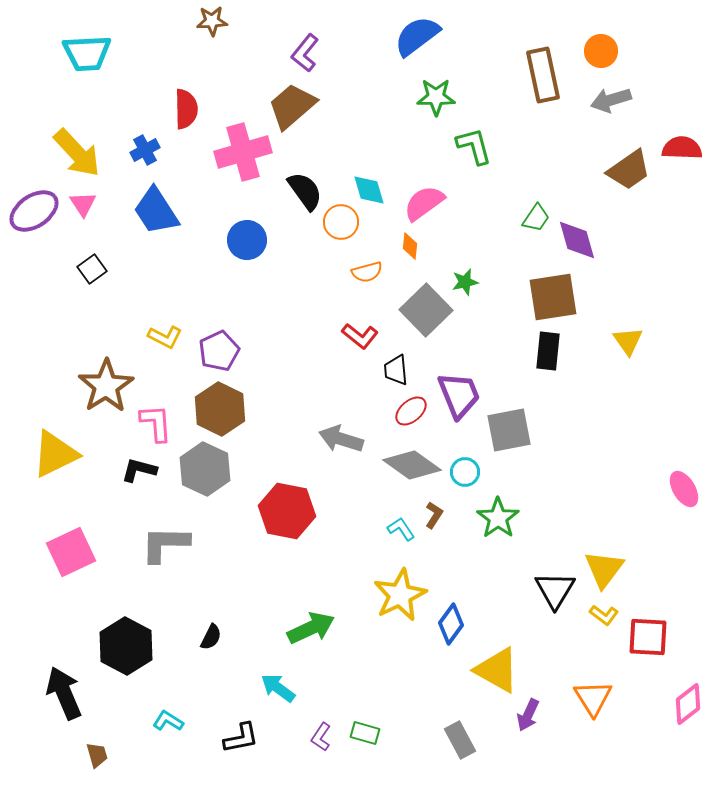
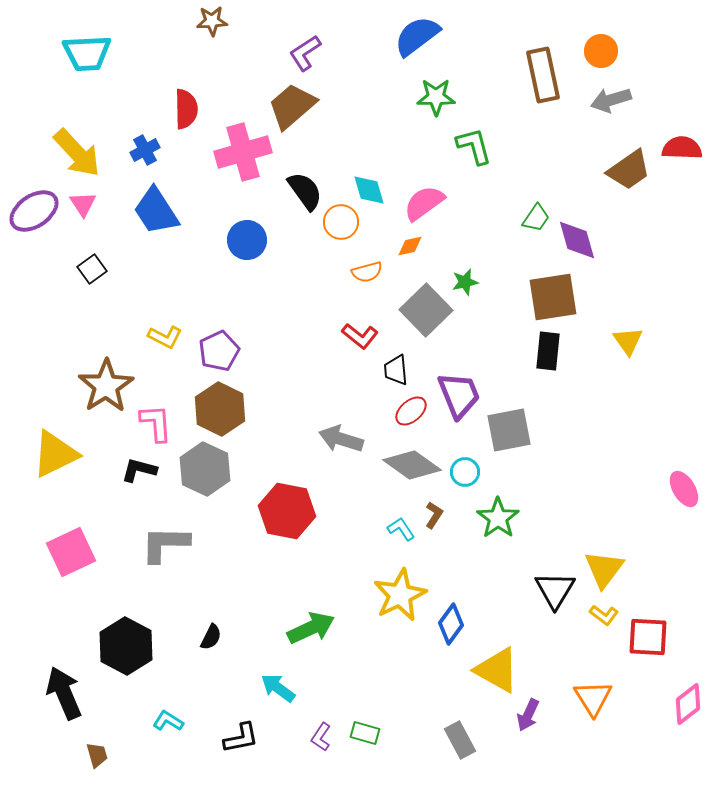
purple L-shape at (305, 53): rotated 18 degrees clockwise
orange diamond at (410, 246): rotated 72 degrees clockwise
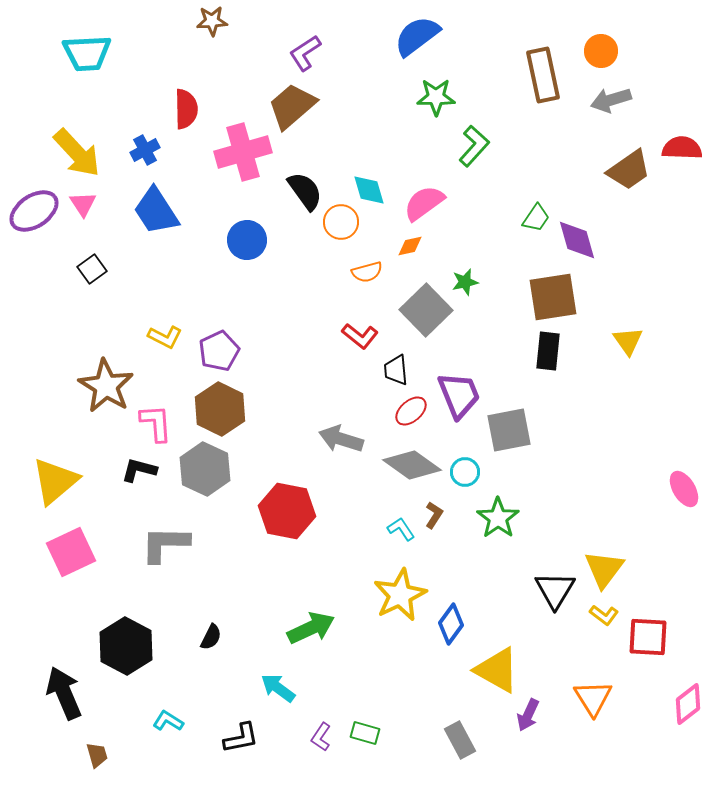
green L-shape at (474, 146): rotated 57 degrees clockwise
brown star at (106, 386): rotated 8 degrees counterclockwise
yellow triangle at (55, 454): moved 27 px down; rotated 14 degrees counterclockwise
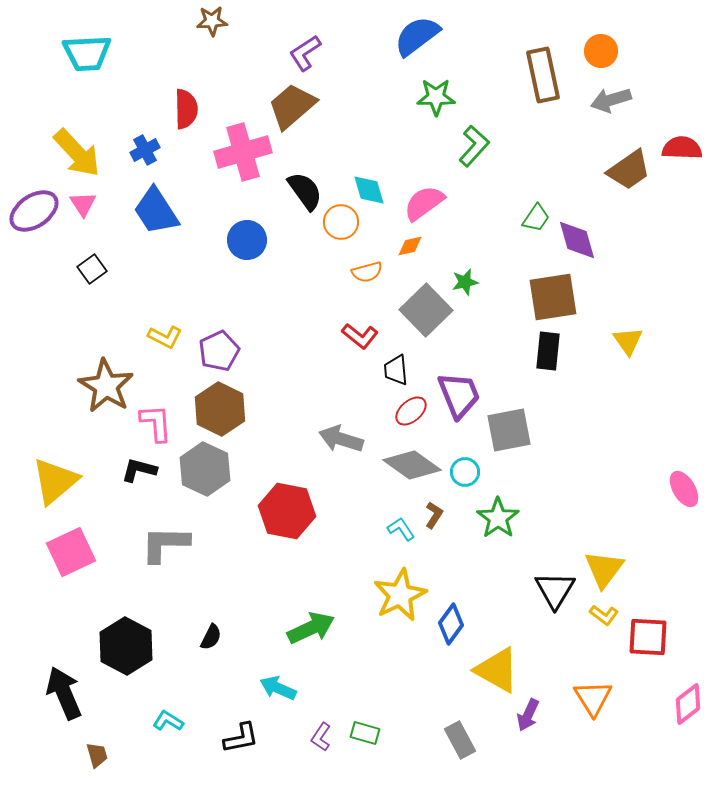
cyan arrow at (278, 688): rotated 12 degrees counterclockwise
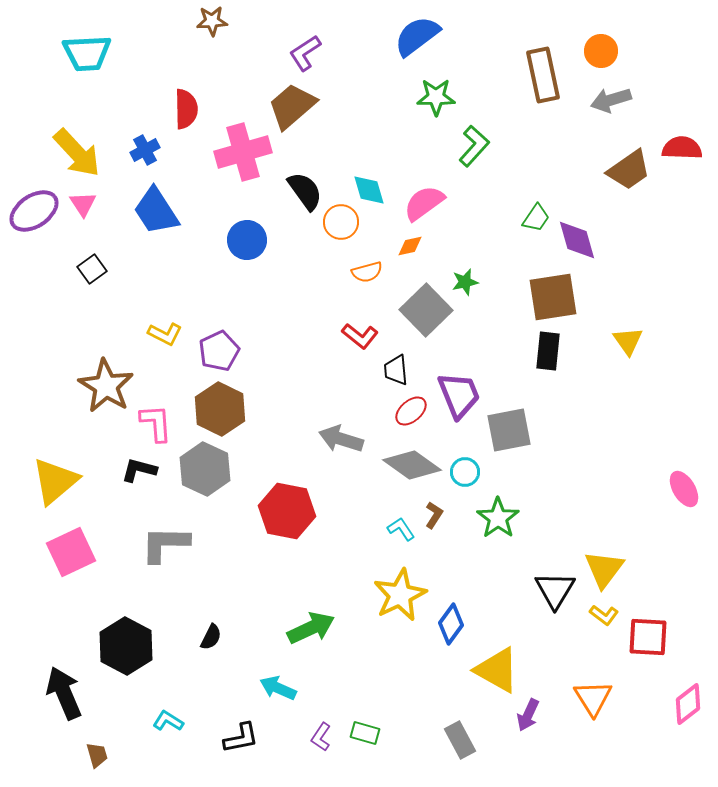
yellow L-shape at (165, 337): moved 3 px up
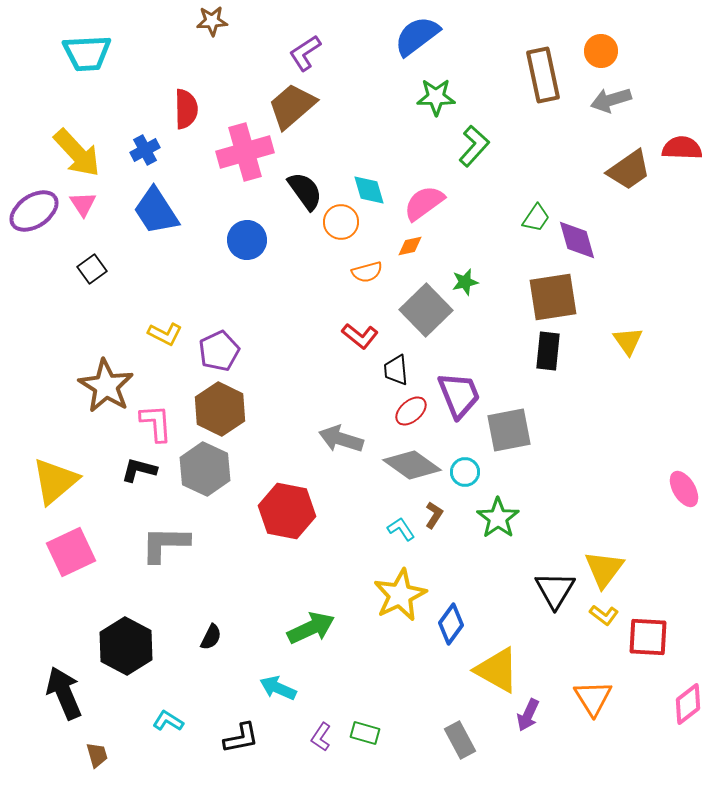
pink cross at (243, 152): moved 2 px right
